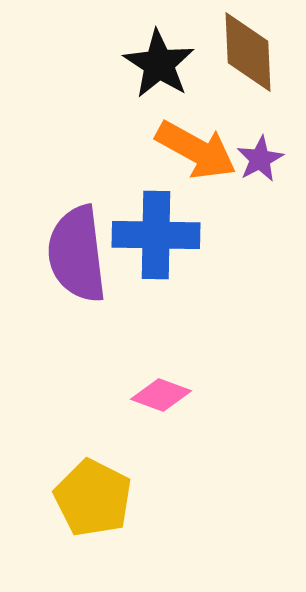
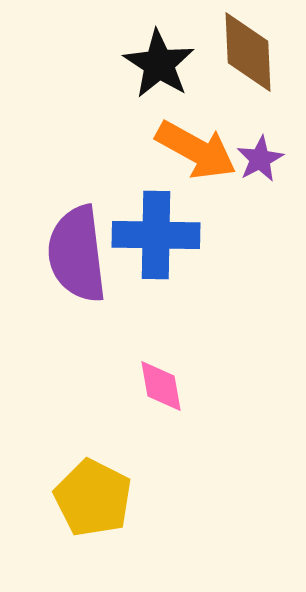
pink diamond: moved 9 px up; rotated 60 degrees clockwise
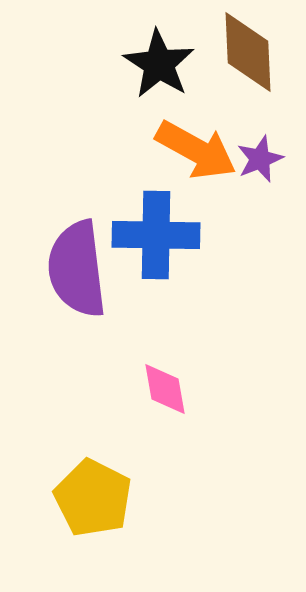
purple star: rotated 6 degrees clockwise
purple semicircle: moved 15 px down
pink diamond: moved 4 px right, 3 px down
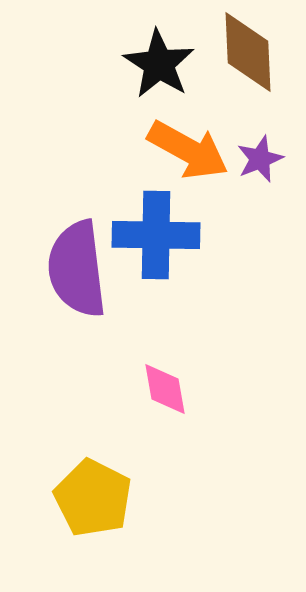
orange arrow: moved 8 px left
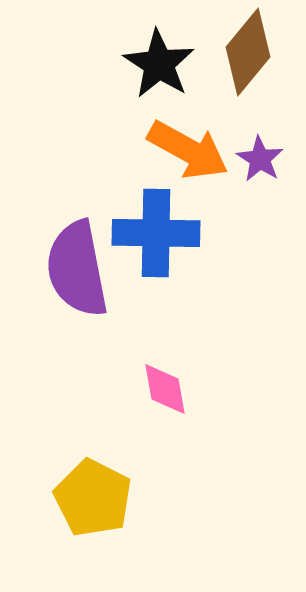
brown diamond: rotated 42 degrees clockwise
purple star: rotated 18 degrees counterclockwise
blue cross: moved 2 px up
purple semicircle: rotated 4 degrees counterclockwise
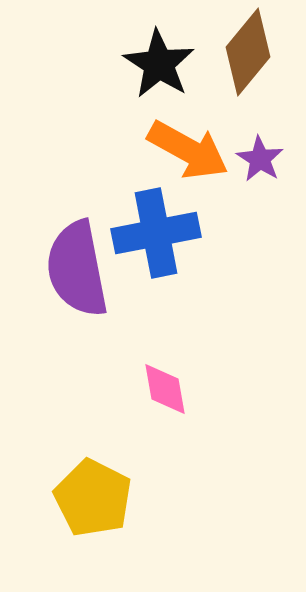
blue cross: rotated 12 degrees counterclockwise
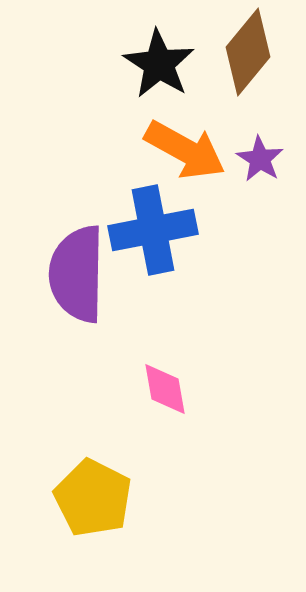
orange arrow: moved 3 px left
blue cross: moved 3 px left, 3 px up
purple semicircle: moved 5 px down; rotated 12 degrees clockwise
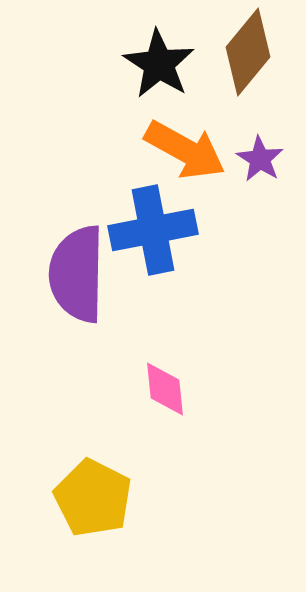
pink diamond: rotated 4 degrees clockwise
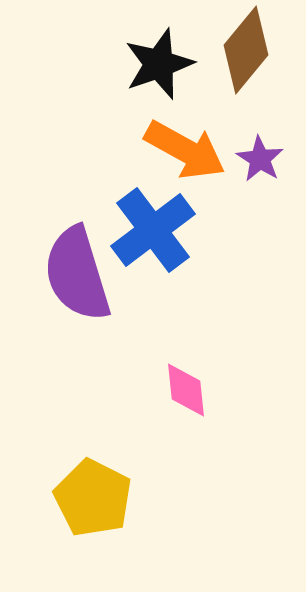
brown diamond: moved 2 px left, 2 px up
black star: rotated 20 degrees clockwise
blue cross: rotated 26 degrees counterclockwise
purple semicircle: rotated 18 degrees counterclockwise
pink diamond: moved 21 px right, 1 px down
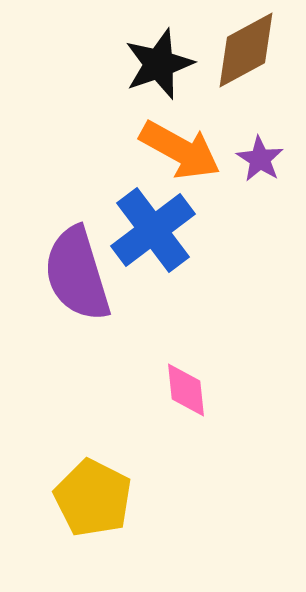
brown diamond: rotated 22 degrees clockwise
orange arrow: moved 5 px left
